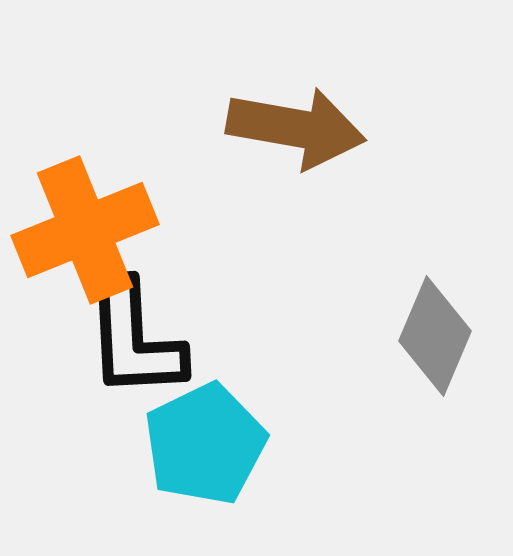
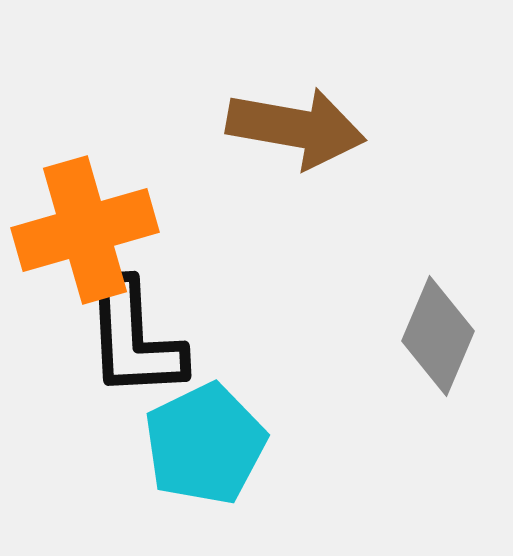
orange cross: rotated 6 degrees clockwise
gray diamond: moved 3 px right
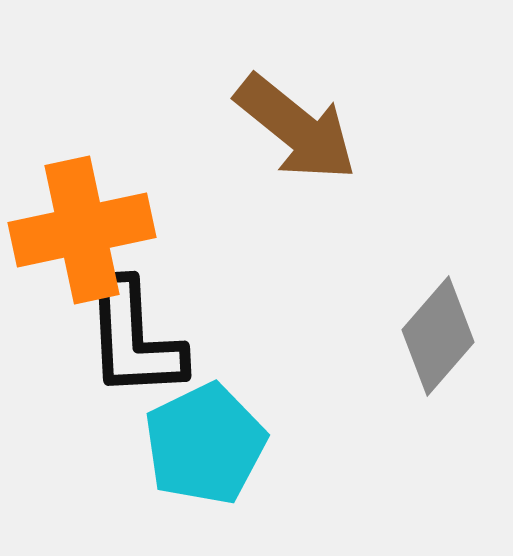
brown arrow: rotated 29 degrees clockwise
orange cross: moved 3 px left; rotated 4 degrees clockwise
gray diamond: rotated 18 degrees clockwise
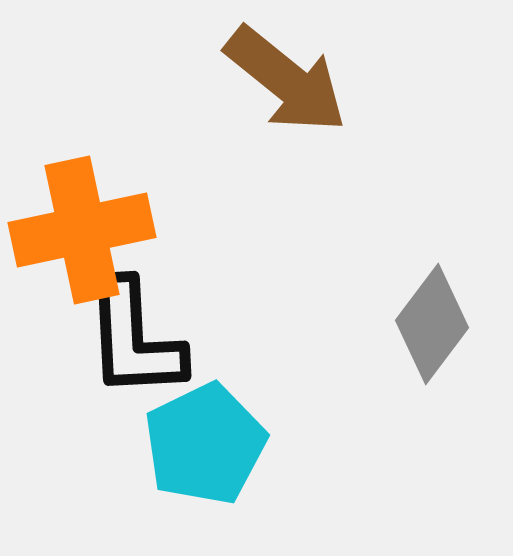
brown arrow: moved 10 px left, 48 px up
gray diamond: moved 6 px left, 12 px up; rotated 4 degrees counterclockwise
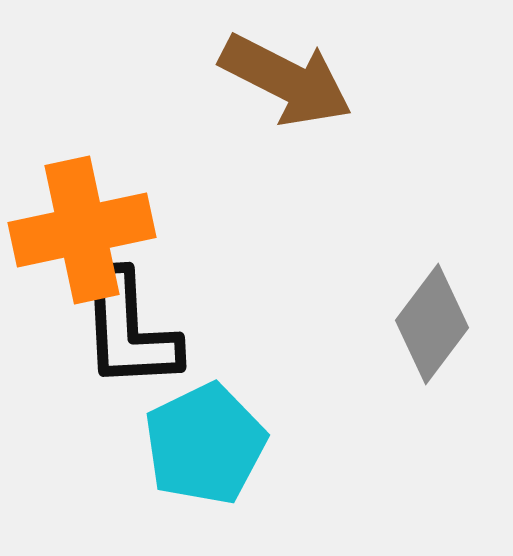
brown arrow: rotated 12 degrees counterclockwise
black L-shape: moved 5 px left, 9 px up
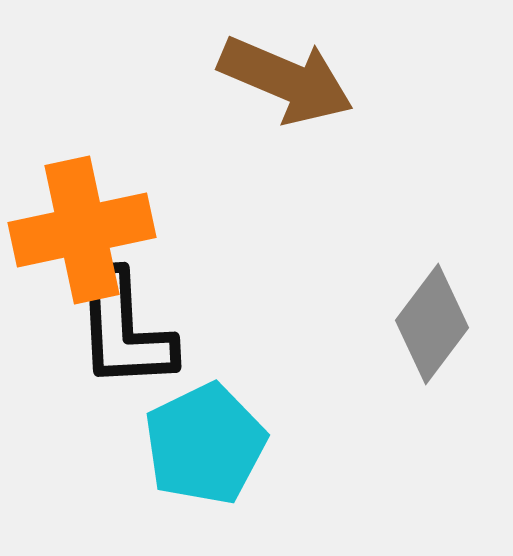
brown arrow: rotated 4 degrees counterclockwise
black L-shape: moved 5 px left
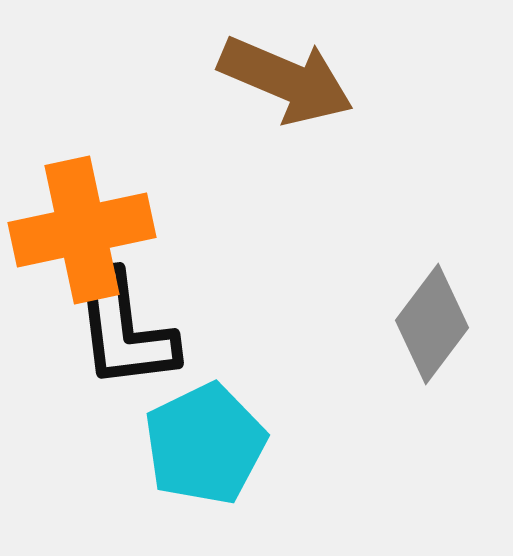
black L-shape: rotated 4 degrees counterclockwise
